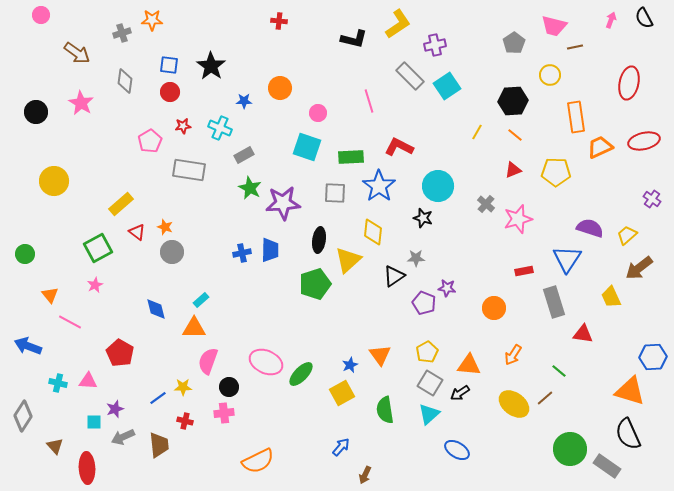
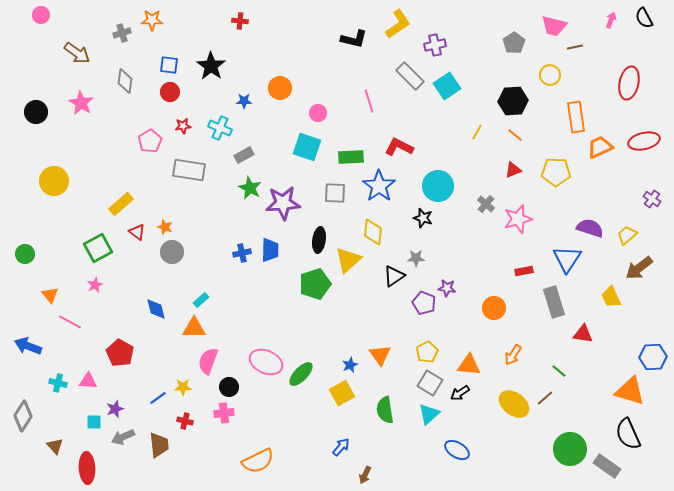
red cross at (279, 21): moved 39 px left
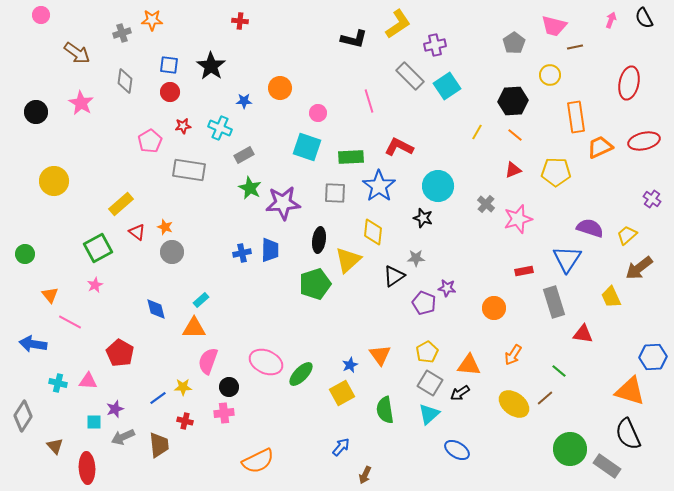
blue arrow at (28, 346): moved 5 px right, 2 px up; rotated 12 degrees counterclockwise
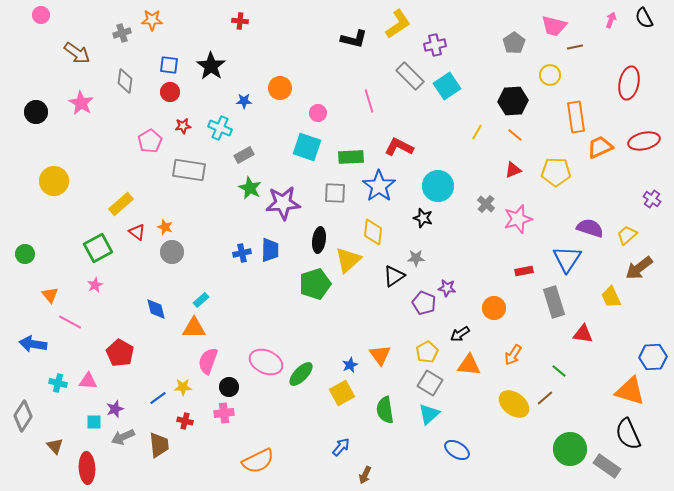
black arrow at (460, 393): moved 59 px up
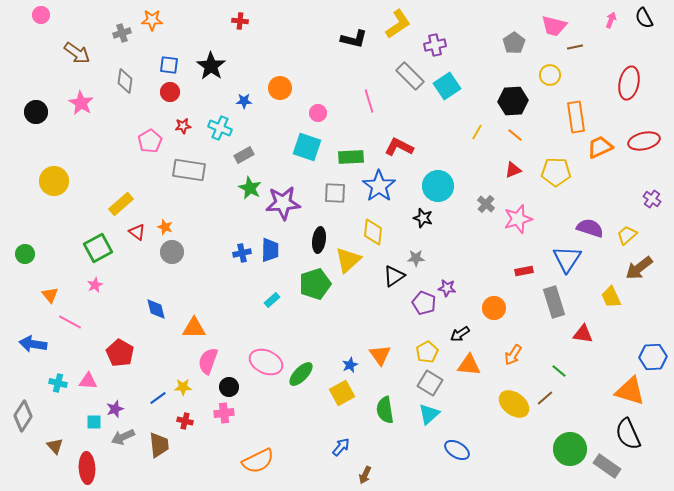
cyan rectangle at (201, 300): moved 71 px right
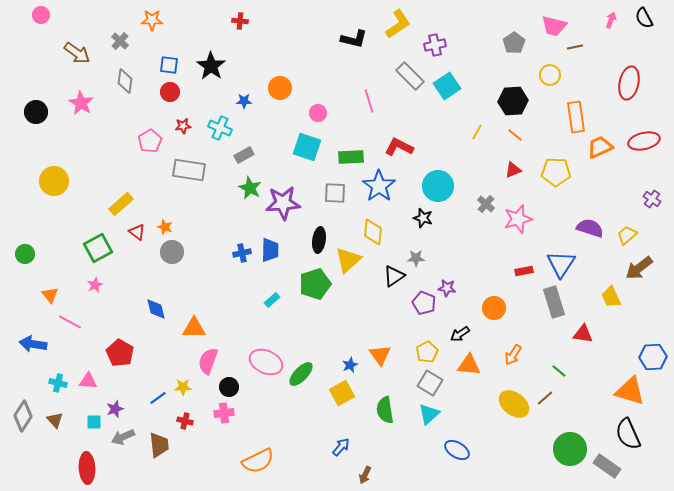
gray cross at (122, 33): moved 2 px left, 8 px down; rotated 30 degrees counterclockwise
blue triangle at (567, 259): moved 6 px left, 5 px down
brown triangle at (55, 446): moved 26 px up
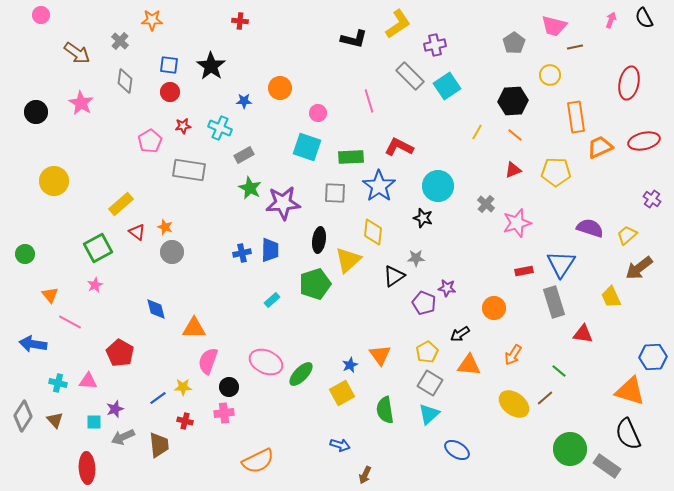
pink star at (518, 219): moved 1 px left, 4 px down
blue arrow at (341, 447): moved 1 px left, 2 px up; rotated 66 degrees clockwise
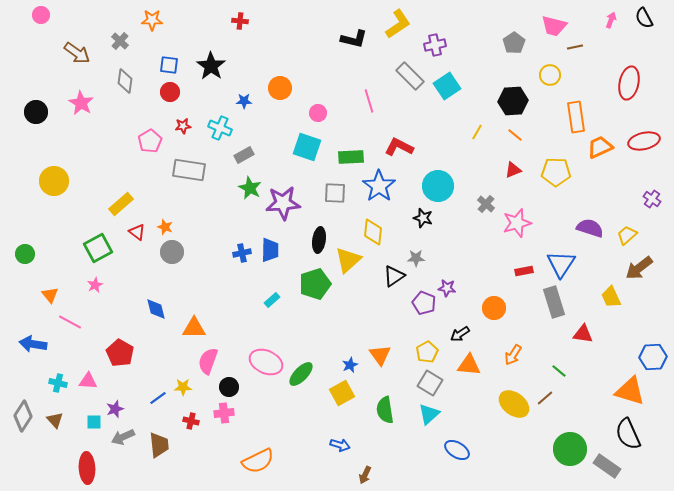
red cross at (185, 421): moved 6 px right
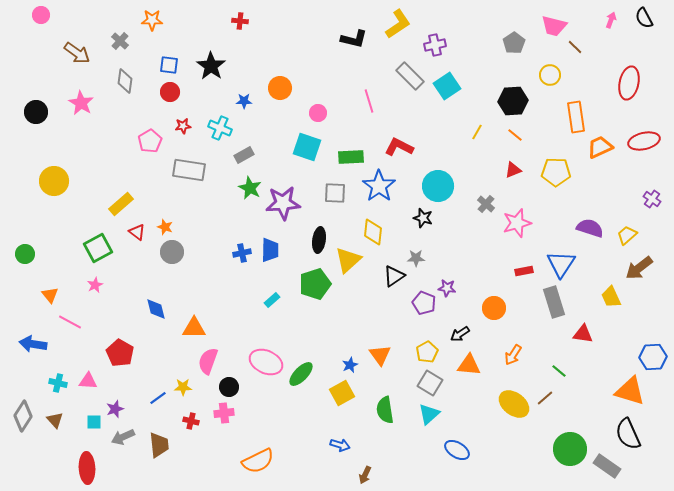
brown line at (575, 47): rotated 56 degrees clockwise
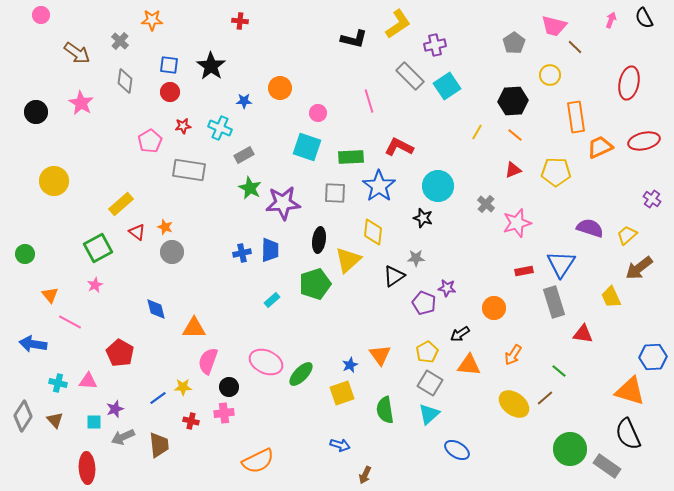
yellow square at (342, 393): rotated 10 degrees clockwise
